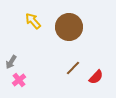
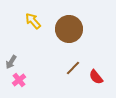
brown circle: moved 2 px down
red semicircle: rotated 98 degrees clockwise
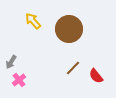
red semicircle: moved 1 px up
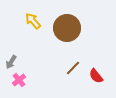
brown circle: moved 2 px left, 1 px up
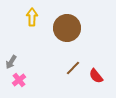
yellow arrow: moved 1 px left, 4 px up; rotated 42 degrees clockwise
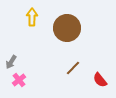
red semicircle: moved 4 px right, 4 px down
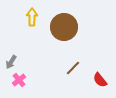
brown circle: moved 3 px left, 1 px up
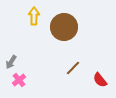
yellow arrow: moved 2 px right, 1 px up
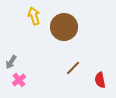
yellow arrow: rotated 18 degrees counterclockwise
red semicircle: rotated 28 degrees clockwise
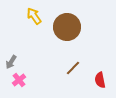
yellow arrow: rotated 18 degrees counterclockwise
brown circle: moved 3 px right
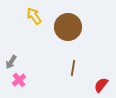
brown circle: moved 1 px right
brown line: rotated 35 degrees counterclockwise
red semicircle: moved 1 px right, 5 px down; rotated 49 degrees clockwise
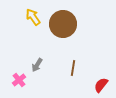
yellow arrow: moved 1 px left, 1 px down
brown circle: moved 5 px left, 3 px up
gray arrow: moved 26 px right, 3 px down
